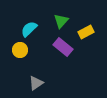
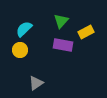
cyan semicircle: moved 5 px left
purple rectangle: moved 2 px up; rotated 30 degrees counterclockwise
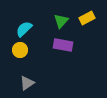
yellow rectangle: moved 1 px right, 14 px up
gray triangle: moved 9 px left
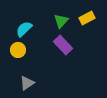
purple rectangle: rotated 36 degrees clockwise
yellow circle: moved 2 px left
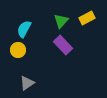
cyan semicircle: rotated 18 degrees counterclockwise
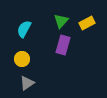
yellow rectangle: moved 5 px down
purple rectangle: rotated 60 degrees clockwise
yellow circle: moved 4 px right, 9 px down
